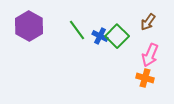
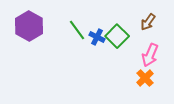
blue cross: moved 3 px left, 1 px down
orange cross: rotated 30 degrees clockwise
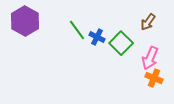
purple hexagon: moved 4 px left, 5 px up
green square: moved 4 px right, 7 px down
pink arrow: moved 3 px down
orange cross: moved 9 px right; rotated 24 degrees counterclockwise
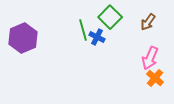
purple hexagon: moved 2 px left, 17 px down; rotated 8 degrees clockwise
green line: moved 6 px right; rotated 20 degrees clockwise
green square: moved 11 px left, 26 px up
orange cross: moved 1 px right; rotated 18 degrees clockwise
